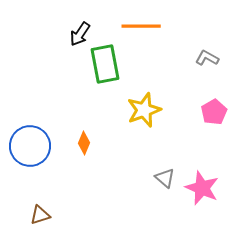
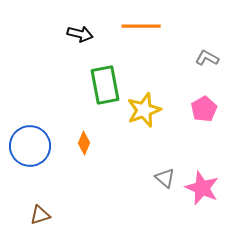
black arrow: rotated 110 degrees counterclockwise
green rectangle: moved 21 px down
pink pentagon: moved 10 px left, 3 px up
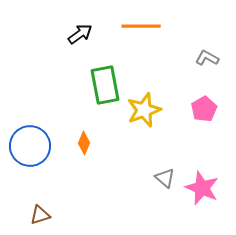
black arrow: rotated 50 degrees counterclockwise
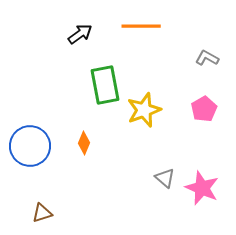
brown triangle: moved 2 px right, 2 px up
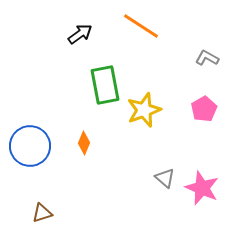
orange line: rotated 33 degrees clockwise
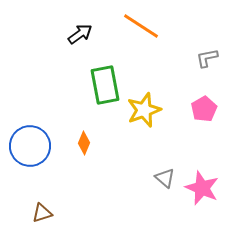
gray L-shape: rotated 40 degrees counterclockwise
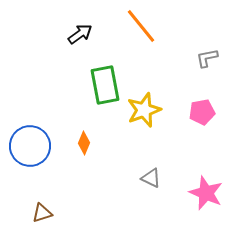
orange line: rotated 18 degrees clockwise
pink pentagon: moved 2 px left, 3 px down; rotated 20 degrees clockwise
gray triangle: moved 14 px left; rotated 15 degrees counterclockwise
pink star: moved 4 px right, 5 px down
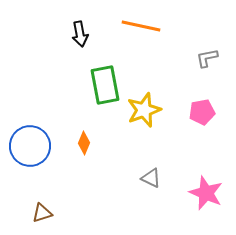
orange line: rotated 39 degrees counterclockwise
black arrow: rotated 115 degrees clockwise
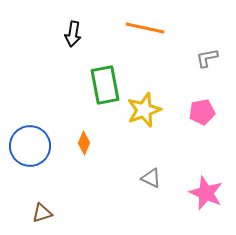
orange line: moved 4 px right, 2 px down
black arrow: moved 7 px left; rotated 20 degrees clockwise
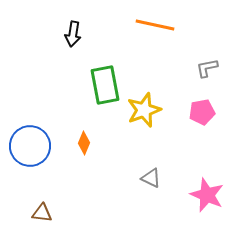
orange line: moved 10 px right, 3 px up
gray L-shape: moved 10 px down
pink star: moved 1 px right, 2 px down
brown triangle: rotated 25 degrees clockwise
